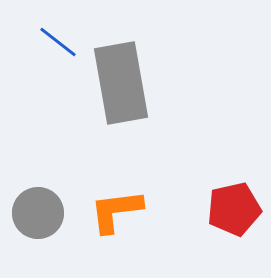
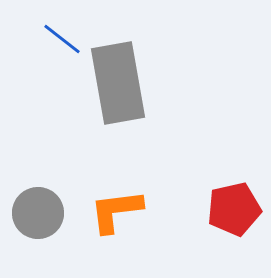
blue line: moved 4 px right, 3 px up
gray rectangle: moved 3 px left
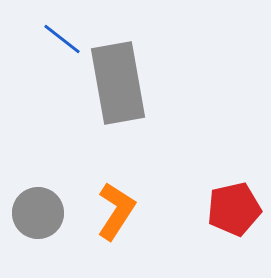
orange L-shape: rotated 130 degrees clockwise
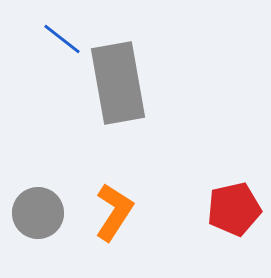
orange L-shape: moved 2 px left, 1 px down
